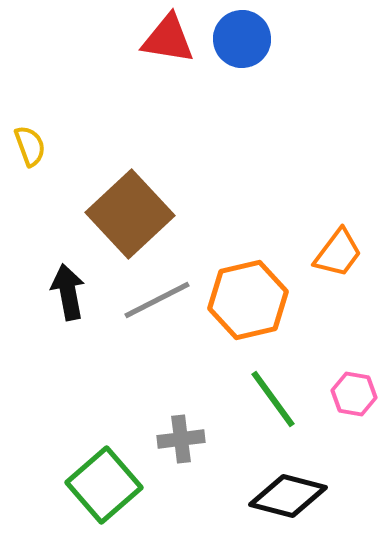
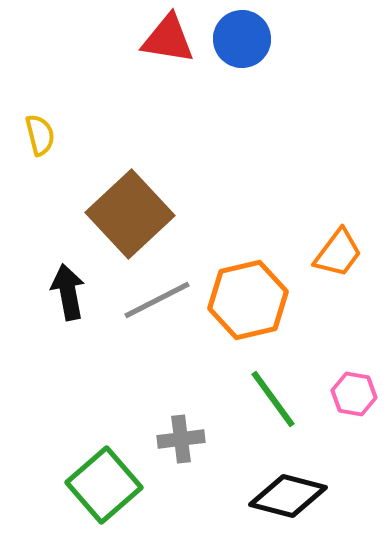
yellow semicircle: moved 10 px right, 11 px up; rotated 6 degrees clockwise
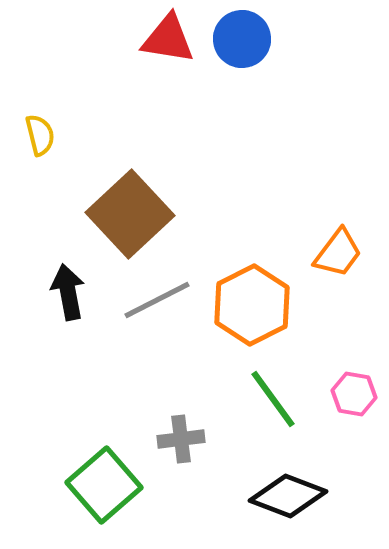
orange hexagon: moved 4 px right, 5 px down; rotated 14 degrees counterclockwise
black diamond: rotated 6 degrees clockwise
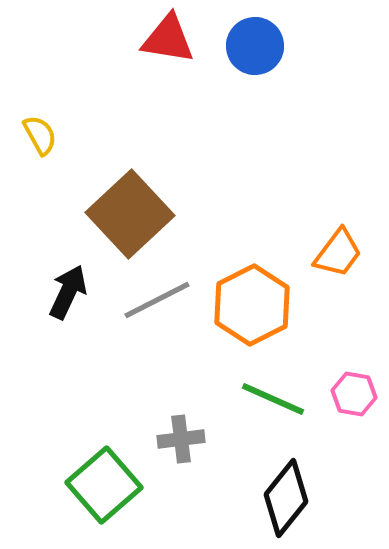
blue circle: moved 13 px right, 7 px down
yellow semicircle: rotated 15 degrees counterclockwise
black arrow: rotated 36 degrees clockwise
green line: rotated 30 degrees counterclockwise
black diamond: moved 2 px left, 2 px down; rotated 72 degrees counterclockwise
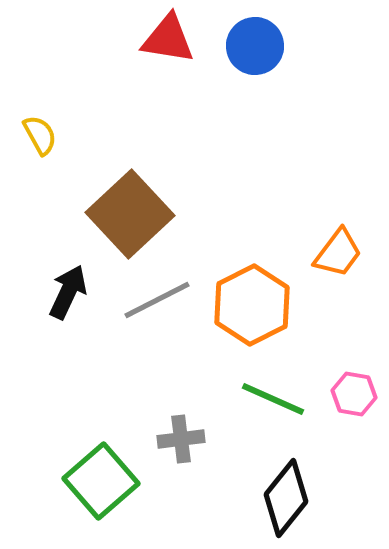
green square: moved 3 px left, 4 px up
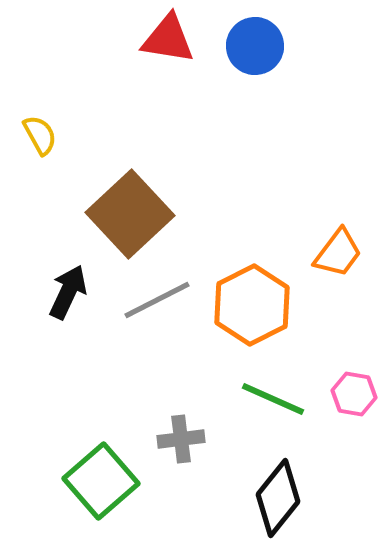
black diamond: moved 8 px left
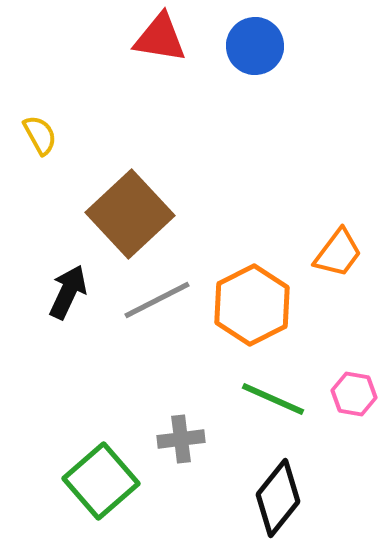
red triangle: moved 8 px left, 1 px up
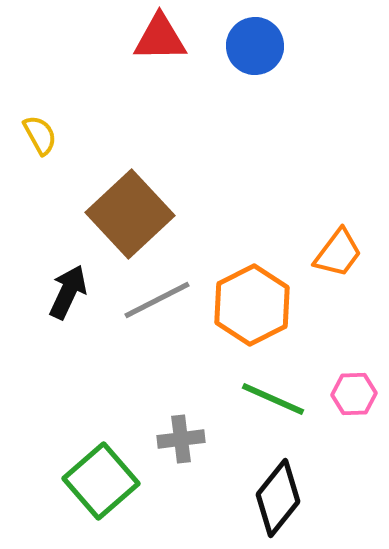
red triangle: rotated 10 degrees counterclockwise
pink hexagon: rotated 12 degrees counterclockwise
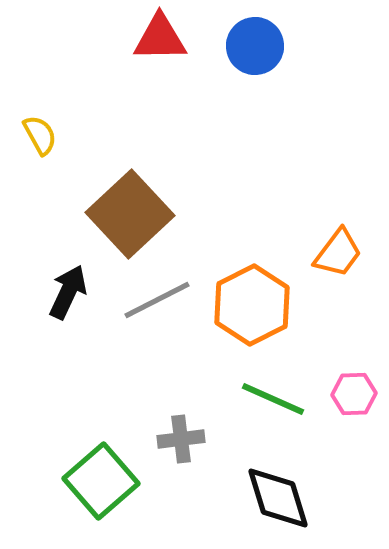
black diamond: rotated 56 degrees counterclockwise
